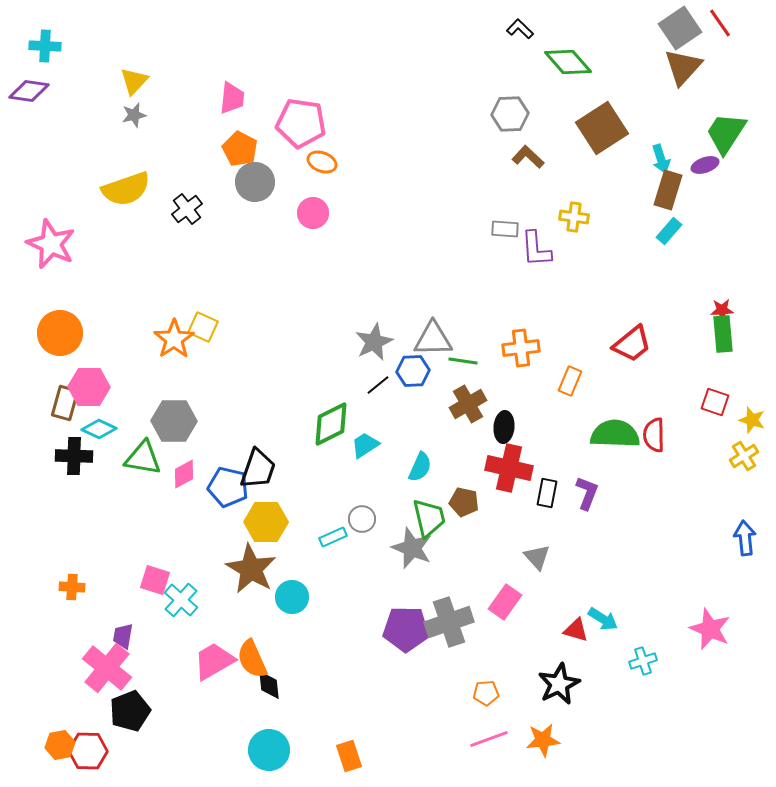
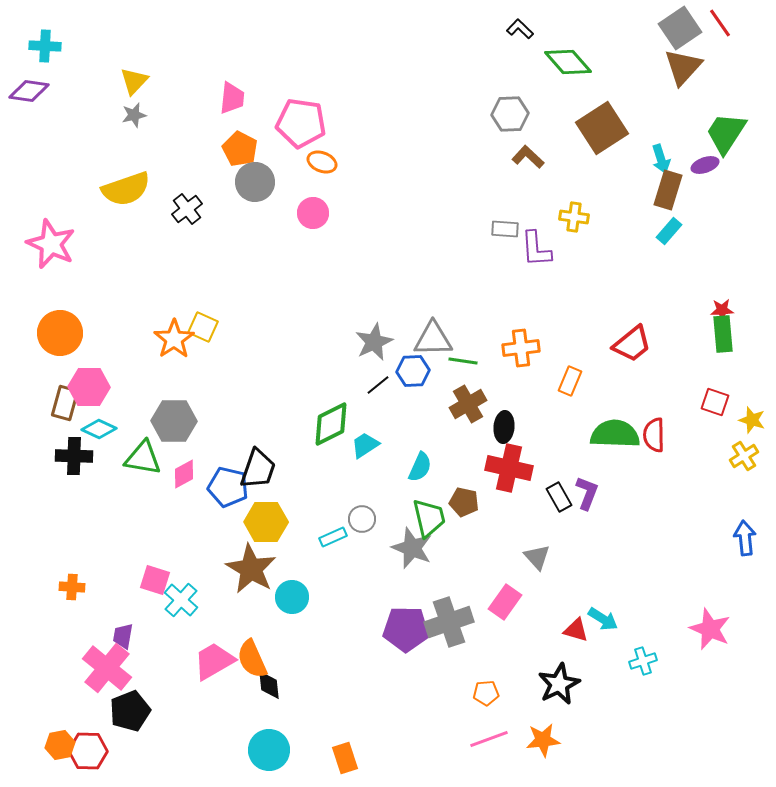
black rectangle at (547, 493): moved 12 px right, 4 px down; rotated 40 degrees counterclockwise
orange rectangle at (349, 756): moved 4 px left, 2 px down
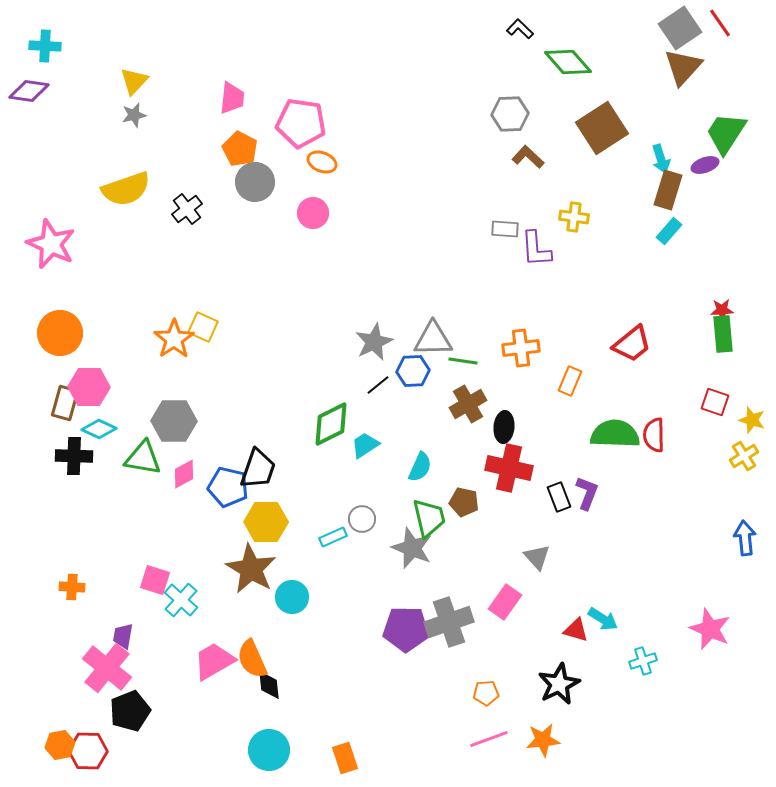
black rectangle at (559, 497): rotated 8 degrees clockwise
